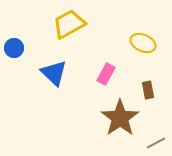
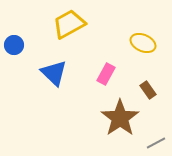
blue circle: moved 3 px up
brown rectangle: rotated 24 degrees counterclockwise
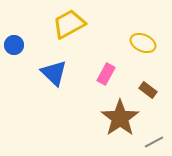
brown rectangle: rotated 18 degrees counterclockwise
gray line: moved 2 px left, 1 px up
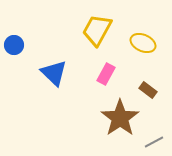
yellow trapezoid: moved 28 px right, 6 px down; rotated 32 degrees counterclockwise
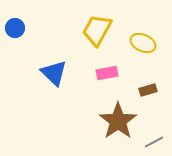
blue circle: moved 1 px right, 17 px up
pink rectangle: moved 1 px right, 1 px up; rotated 50 degrees clockwise
brown rectangle: rotated 54 degrees counterclockwise
brown star: moved 2 px left, 3 px down
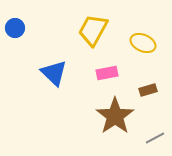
yellow trapezoid: moved 4 px left
brown star: moved 3 px left, 5 px up
gray line: moved 1 px right, 4 px up
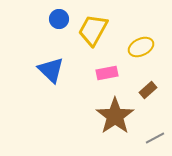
blue circle: moved 44 px right, 9 px up
yellow ellipse: moved 2 px left, 4 px down; rotated 50 degrees counterclockwise
blue triangle: moved 3 px left, 3 px up
brown rectangle: rotated 24 degrees counterclockwise
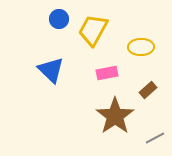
yellow ellipse: rotated 25 degrees clockwise
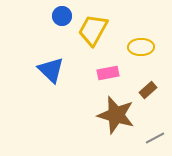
blue circle: moved 3 px right, 3 px up
pink rectangle: moved 1 px right
brown star: moved 1 px right, 1 px up; rotated 21 degrees counterclockwise
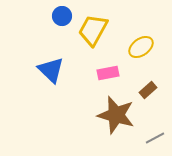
yellow ellipse: rotated 35 degrees counterclockwise
